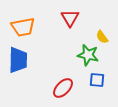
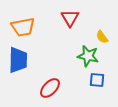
green star: moved 1 px down
red ellipse: moved 13 px left
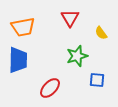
yellow semicircle: moved 1 px left, 4 px up
green star: moved 11 px left; rotated 30 degrees counterclockwise
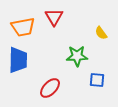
red triangle: moved 16 px left, 1 px up
green star: rotated 15 degrees clockwise
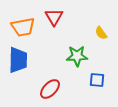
red ellipse: moved 1 px down
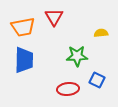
yellow semicircle: rotated 120 degrees clockwise
blue trapezoid: moved 6 px right
blue square: rotated 21 degrees clockwise
red ellipse: moved 18 px right; rotated 40 degrees clockwise
